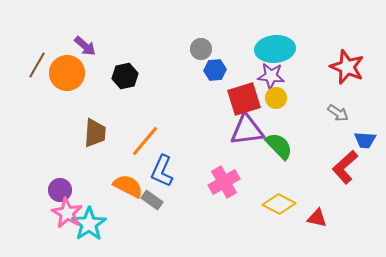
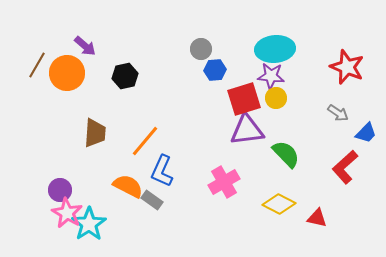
blue trapezoid: moved 1 px right, 7 px up; rotated 50 degrees counterclockwise
green semicircle: moved 7 px right, 8 px down
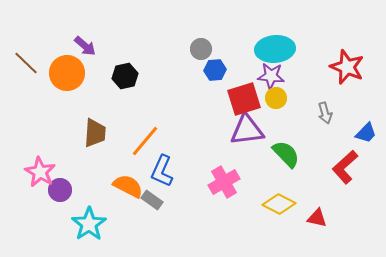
brown line: moved 11 px left, 2 px up; rotated 76 degrees counterclockwise
gray arrow: moved 13 px left; rotated 40 degrees clockwise
pink star: moved 27 px left, 41 px up
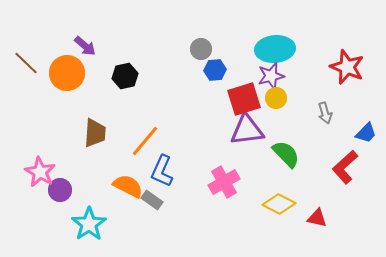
purple star: rotated 20 degrees counterclockwise
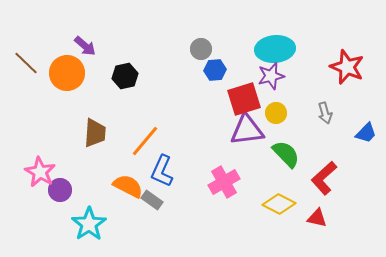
yellow circle: moved 15 px down
red L-shape: moved 21 px left, 11 px down
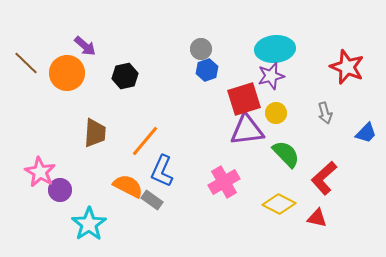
blue hexagon: moved 8 px left; rotated 15 degrees counterclockwise
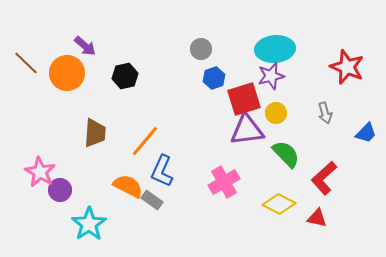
blue hexagon: moved 7 px right, 8 px down
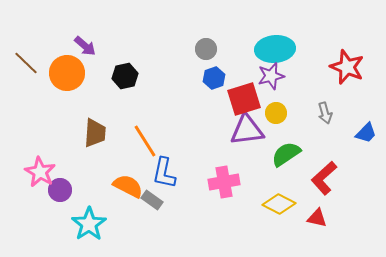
gray circle: moved 5 px right
orange line: rotated 72 degrees counterclockwise
green semicircle: rotated 80 degrees counterclockwise
blue L-shape: moved 2 px right, 2 px down; rotated 12 degrees counterclockwise
pink cross: rotated 20 degrees clockwise
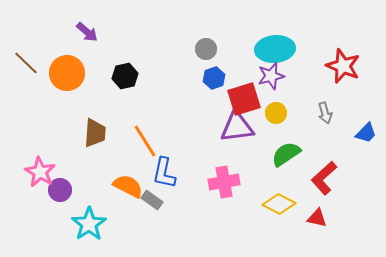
purple arrow: moved 2 px right, 14 px up
red star: moved 4 px left, 1 px up
purple triangle: moved 10 px left, 3 px up
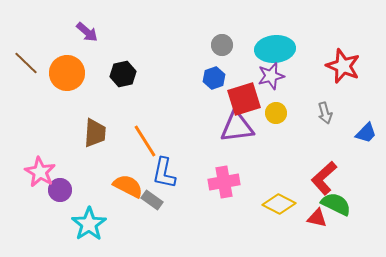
gray circle: moved 16 px right, 4 px up
black hexagon: moved 2 px left, 2 px up
green semicircle: moved 50 px right, 50 px down; rotated 60 degrees clockwise
